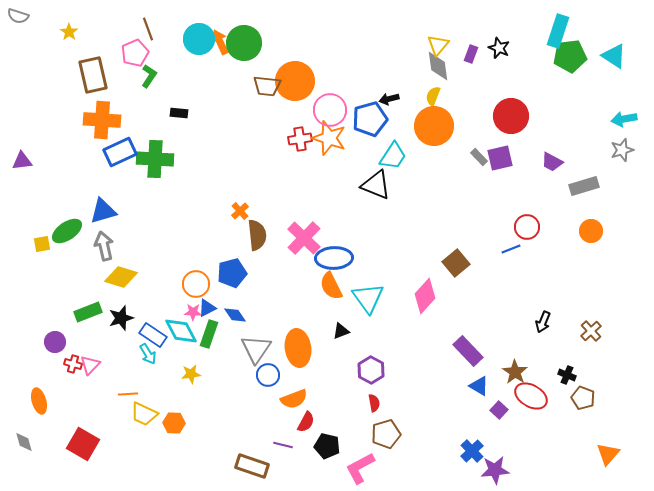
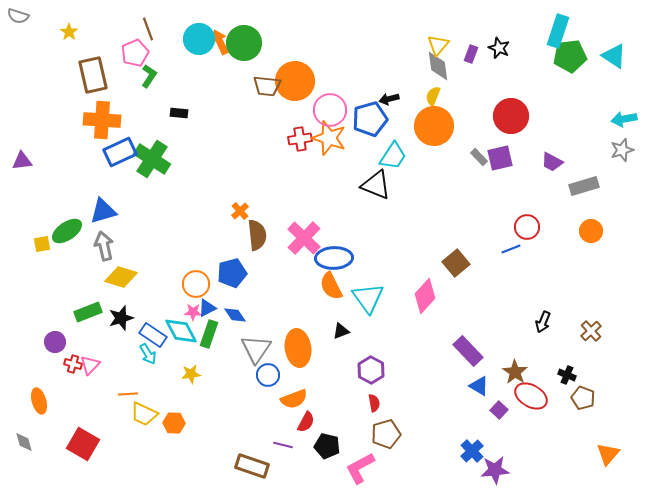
green cross at (155, 159): moved 3 px left; rotated 30 degrees clockwise
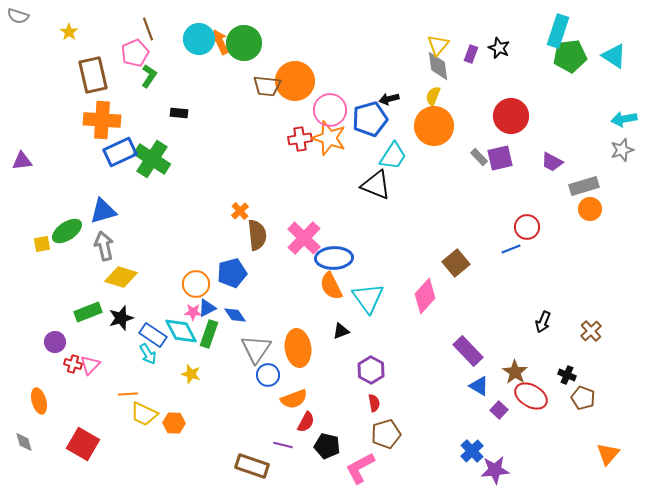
orange circle at (591, 231): moved 1 px left, 22 px up
yellow star at (191, 374): rotated 24 degrees clockwise
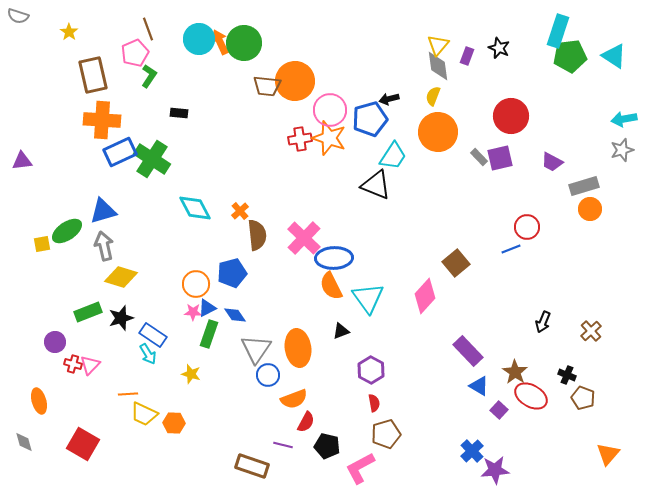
purple rectangle at (471, 54): moved 4 px left, 2 px down
orange circle at (434, 126): moved 4 px right, 6 px down
cyan diamond at (181, 331): moved 14 px right, 123 px up
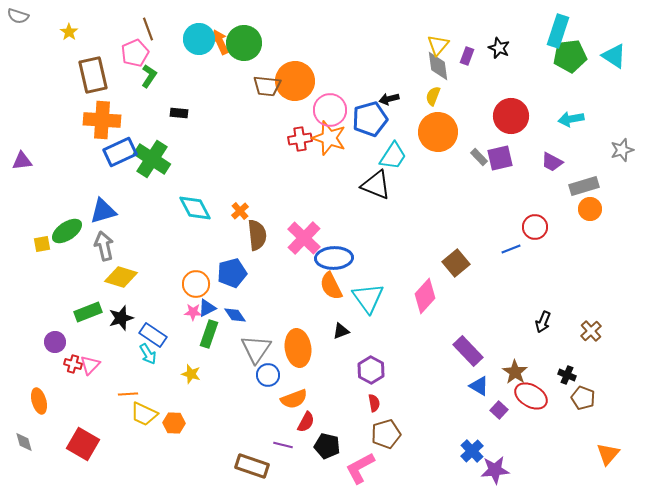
cyan arrow at (624, 119): moved 53 px left
red circle at (527, 227): moved 8 px right
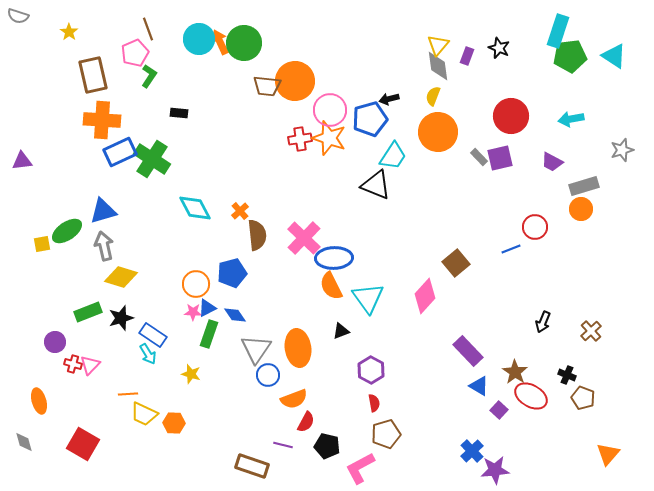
orange circle at (590, 209): moved 9 px left
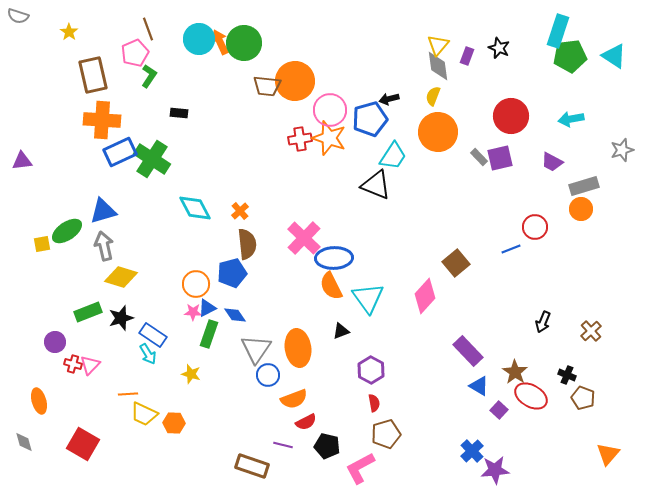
brown semicircle at (257, 235): moved 10 px left, 9 px down
red semicircle at (306, 422): rotated 35 degrees clockwise
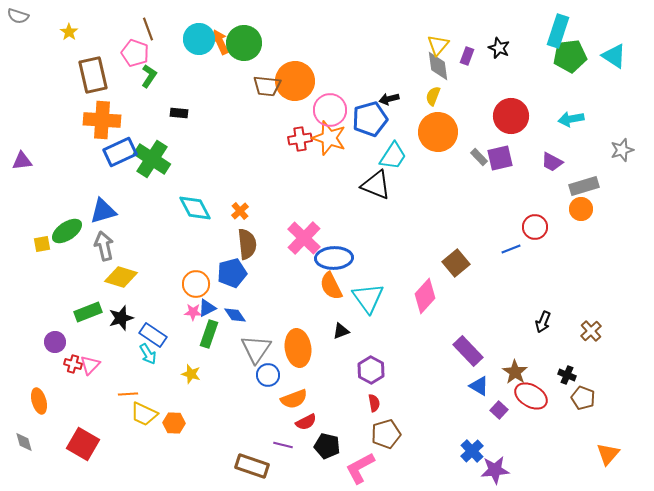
pink pentagon at (135, 53): rotated 28 degrees counterclockwise
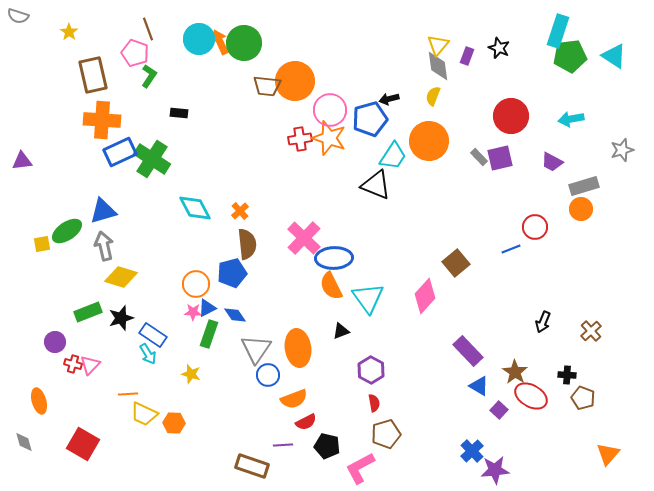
orange circle at (438, 132): moved 9 px left, 9 px down
black cross at (567, 375): rotated 18 degrees counterclockwise
purple line at (283, 445): rotated 18 degrees counterclockwise
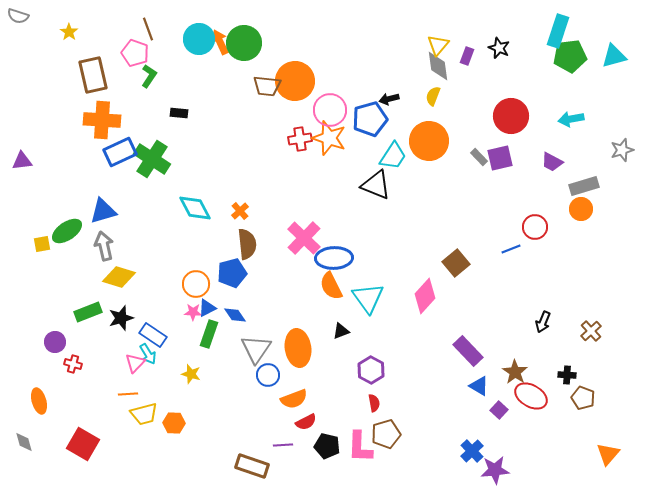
cyan triangle at (614, 56): rotated 48 degrees counterclockwise
yellow diamond at (121, 277): moved 2 px left
pink triangle at (90, 365): moved 45 px right, 2 px up
yellow trapezoid at (144, 414): rotated 40 degrees counterclockwise
pink L-shape at (360, 468): moved 21 px up; rotated 60 degrees counterclockwise
